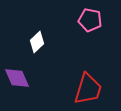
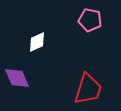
white diamond: rotated 20 degrees clockwise
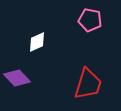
purple diamond: rotated 20 degrees counterclockwise
red trapezoid: moved 5 px up
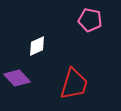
white diamond: moved 4 px down
red trapezoid: moved 14 px left
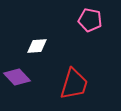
white diamond: rotated 20 degrees clockwise
purple diamond: moved 1 px up
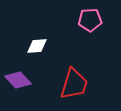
pink pentagon: rotated 15 degrees counterclockwise
purple diamond: moved 1 px right, 3 px down
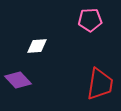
red trapezoid: moved 26 px right; rotated 8 degrees counterclockwise
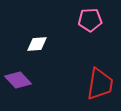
white diamond: moved 2 px up
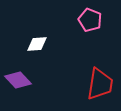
pink pentagon: rotated 25 degrees clockwise
